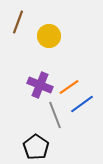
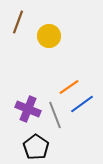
purple cross: moved 12 px left, 24 px down
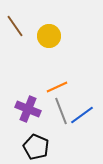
brown line: moved 3 px left, 4 px down; rotated 55 degrees counterclockwise
orange line: moved 12 px left; rotated 10 degrees clockwise
blue line: moved 11 px down
gray line: moved 6 px right, 4 px up
black pentagon: rotated 10 degrees counterclockwise
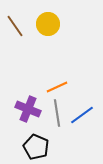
yellow circle: moved 1 px left, 12 px up
gray line: moved 4 px left, 2 px down; rotated 12 degrees clockwise
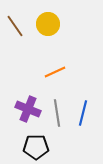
orange line: moved 2 px left, 15 px up
blue line: moved 1 px right, 2 px up; rotated 40 degrees counterclockwise
black pentagon: rotated 25 degrees counterclockwise
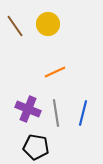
gray line: moved 1 px left
black pentagon: rotated 10 degrees clockwise
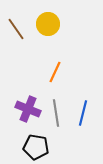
brown line: moved 1 px right, 3 px down
orange line: rotated 40 degrees counterclockwise
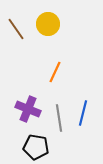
gray line: moved 3 px right, 5 px down
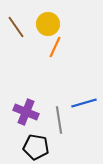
brown line: moved 2 px up
orange line: moved 25 px up
purple cross: moved 2 px left, 3 px down
blue line: moved 1 px right, 10 px up; rotated 60 degrees clockwise
gray line: moved 2 px down
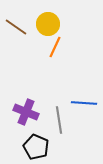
brown line: rotated 20 degrees counterclockwise
blue line: rotated 20 degrees clockwise
black pentagon: rotated 15 degrees clockwise
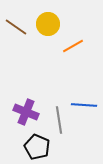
orange line: moved 18 px right, 1 px up; rotated 35 degrees clockwise
blue line: moved 2 px down
black pentagon: moved 1 px right
